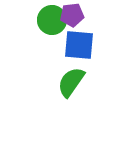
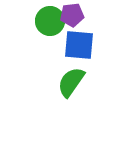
green circle: moved 2 px left, 1 px down
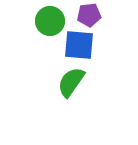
purple pentagon: moved 17 px right
